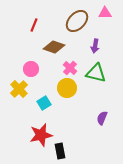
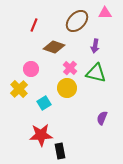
red star: rotated 10 degrees clockwise
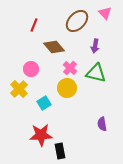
pink triangle: rotated 48 degrees clockwise
brown diamond: rotated 30 degrees clockwise
purple semicircle: moved 6 px down; rotated 32 degrees counterclockwise
